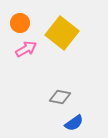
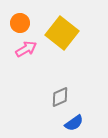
gray diamond: rotated 35 degrees counterclockwise
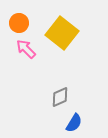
orange circle: moved 1 px left
pink arrow: rotated 105 degrees counterclockwise
blue semicircle: rotated 24 degrees counterclockwise
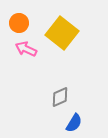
pink arrow: rotated 20 degrees counterclockwise
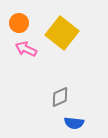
blue semicircle: rotated 66 degrees clockwise
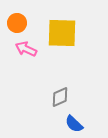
orange circle: moved 2 px left
yellow square: rotated 36 degrees counterclockwise
blue semicircle: moved 1 px down; rotated 36 degrees clockwise
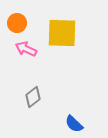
gray diamond: moved 27 px left; rotated 15 degrees counterclockwise
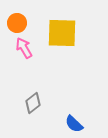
pink arrow: moved 2 px left, 1 px up; rotated 35 degrees clockwise
gray diamond: moved 6 px down
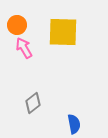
orange circle: moved 2 px down
yellow square: moved 1 px right, 1 px up
blue semicircle: rotated 144 degrees counterclockwise
